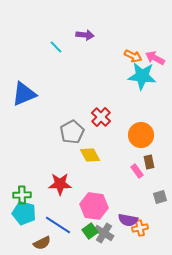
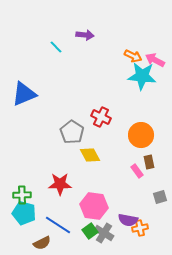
pink arrow: moved 2 px down
red cross: rotated 18 degrees counterclockwise
gray pentagon: rotated 10 degrees counterclockwise
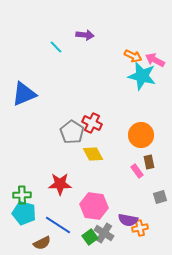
cyan star: rotated 8 degrees clockwise
red cross: moved 9 px left, 6 px down
yellow diamond: moved 3 px right, 1 px up
green square: moved 6 px down
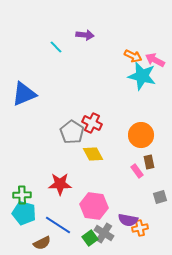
green square: moved 1 px down
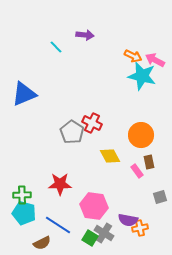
yellow diamond: moved 17 px right, 2 px down
green square: rotated 21 degrees counterclockwise
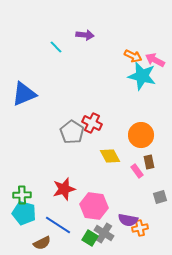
red star: moved 4 px right, 5 px down; rotated 15 degrees counterclockwise
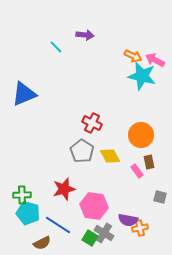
gray pentagon: moved 10 px right, 19 px down
gray square: rotated 32 degrees clockwise
cyan pentagon: moved 4 px right
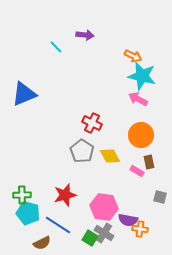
pink arrow: moved 17 px left, 39 px down
pink rectangle: rotated 24 degrees counterclockwise
red star: moved 1 px right, 6 px down
pink hexagon: moved 10 px right, 1 px down
orange cross: moved 1 px down; rotated 21 degrees clockwise
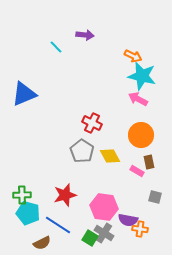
gray square: moved 5 px left
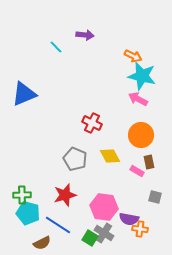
gray pentagon: moved 7 px left, 8 px down; rotated 10 degrees counterclockwise
purple semicircle: moved 1 px right, 1 px up
